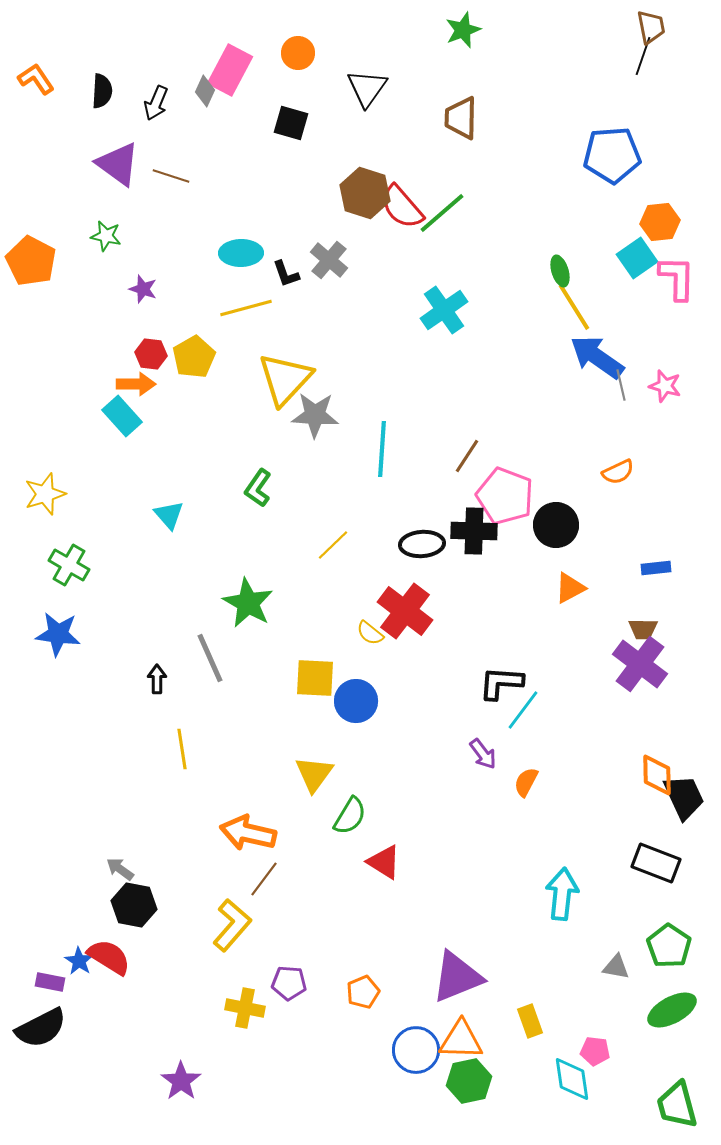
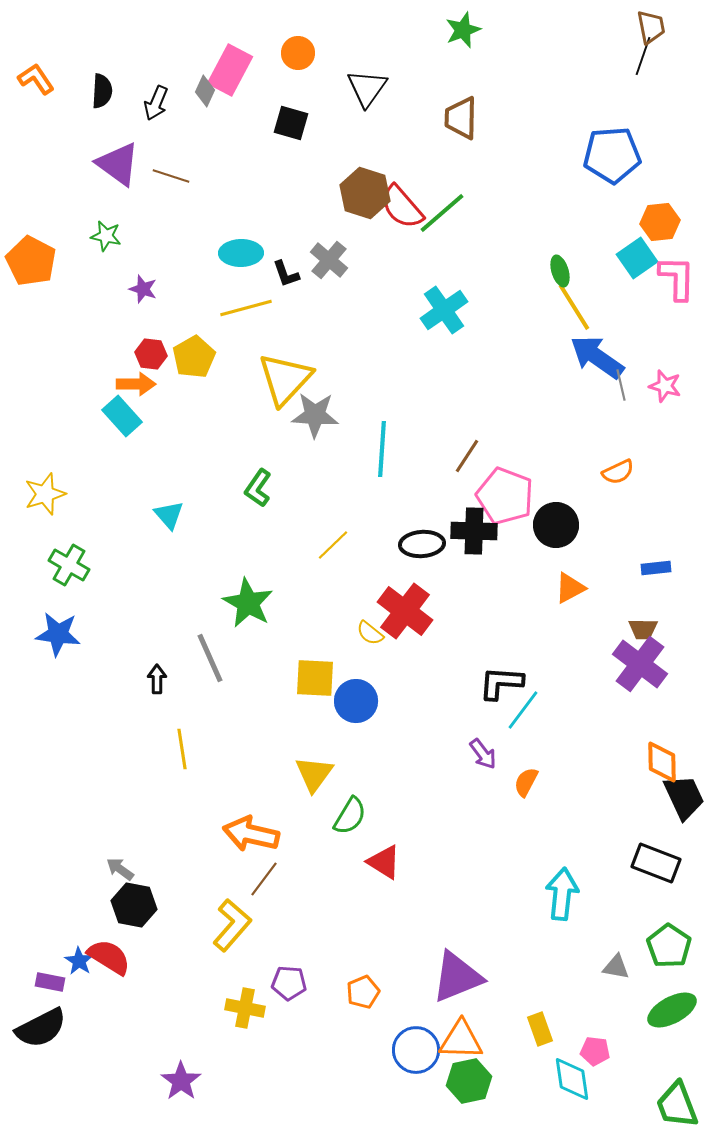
orange diamond at (657, 775): moved 5 px right, 13 px up
orange arrow at (248, 833): moved 3 px right, 1 px down
yellow rectangle at (530, 1021): moved 10 px right, 8 px down
green trapezoid at (677, 1105): rotated 6 degrees counterclockwise
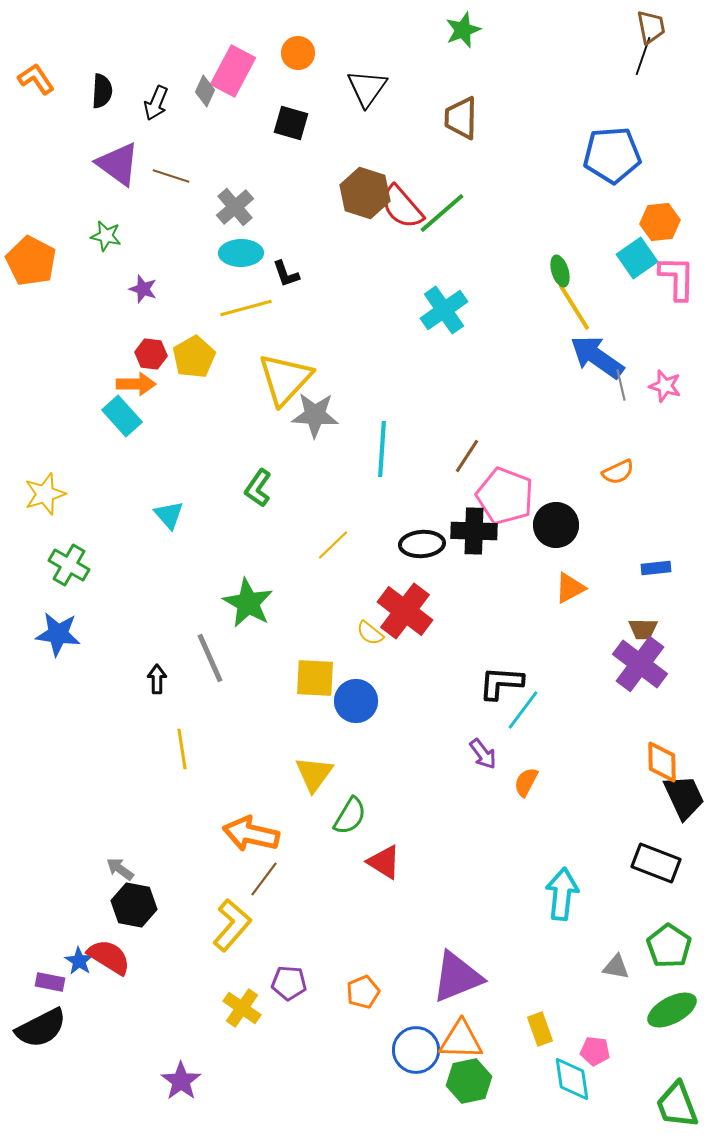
pink rectangle at (230, 70): moved 3 px right, 1 px down
gray cross at (329, 260): moved 94 px left, 53 px up; rotated 9 degrees clockwise
yellow cross at (245, 1008): moved 3 px left; rotated 24 degrees clockwise
